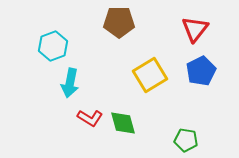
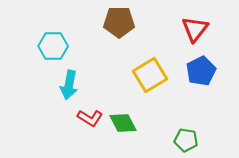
cyan hexagon: rotated 20 degrees clockwise
cyan arrow: moved 1 px left, 2 px down
green diamond: rotated 12 degrees counterclockwise
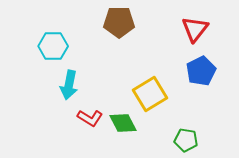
yellow square: moved 19 px down
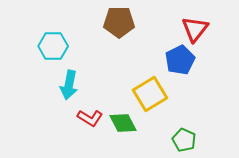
blue pentagon: moved 21 px left, 11 px up
green pentagon: moved 2 px left; rotated 15 degrees clockwise
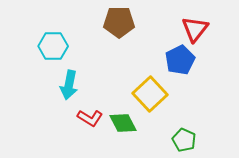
yellow square: rotated 12 degrees counterclockwise
